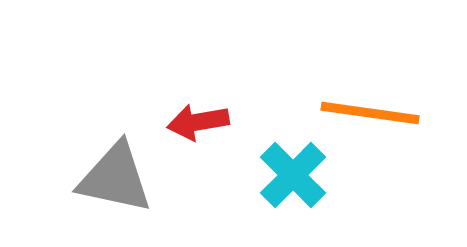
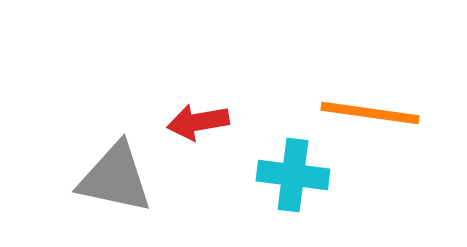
cyan cross: rotated 38 degrees counterclockwise
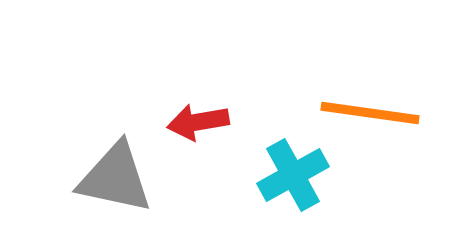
cyan cross: rotated 36 degrees counterclockwise
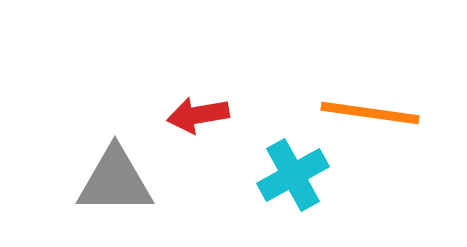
red arrow: moved 7 px up
gray triangle: moved 3 px down; rotated 12 degrees counterclockwise
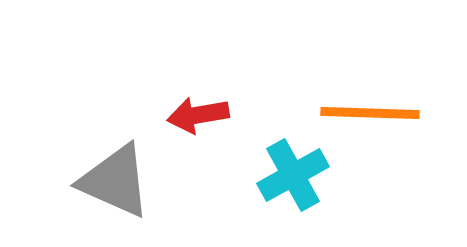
orange line: rotated 6 degrees counterclockwise
gray triangle: rotated 24 degrees clockwise
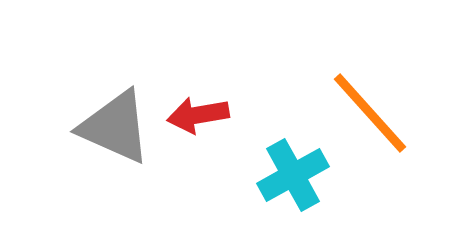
orange line: rotated 46 degrees clockwise
gray triangle: moved 54 px up
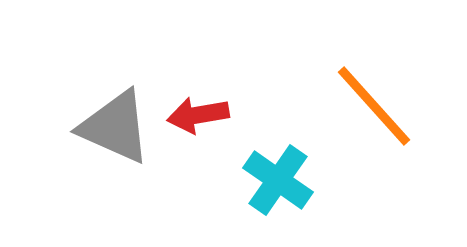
orange line: moved 4 px right, 7 px up
cyan cross: moved 15 px left, 5 px down; rotated 26 degrees counterclockwise
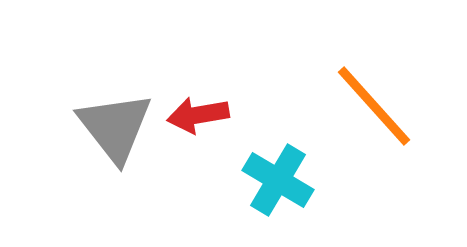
gray triangle: rotated 28 degrees clockwise
cyan cross: rotated 4 degrees counterclockwise
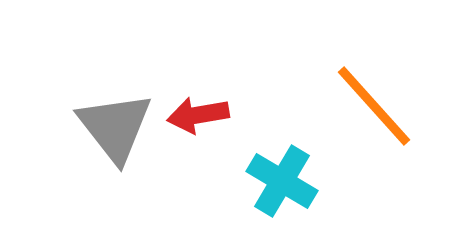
cyan cross: moved 4 px right, 1 px down
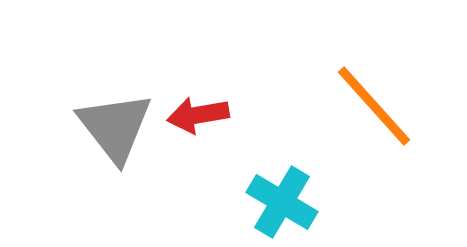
cyan cross: moved 21 px down
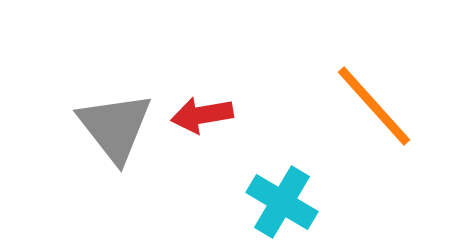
red arrow: moved 4 px right
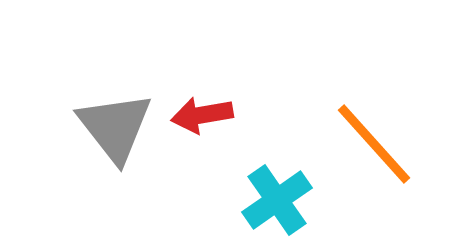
orange line: moved 38 px down
cyan cross: moved 5 px left, 2 px up; rotated 24 degrees clockwise
